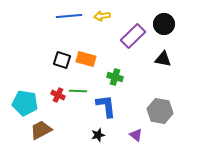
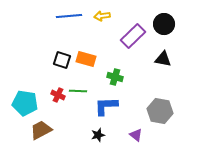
blue L-shape: rotated 85 degrees counterclockwise
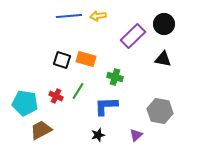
yellow arrow: moved 4 px left
green line: rotated 60 degrees counterclockwise
red cross: moved 2 px left, 1 px down
purple triangle: rotated 40 degrees clockwise
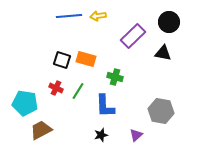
black circle: moved 5 px right, 2 px up
black triangle: moved 6 px up
red cross: moved 8 px up
blue L-shape: moved 1 px left; rotated 90 degrees counterclockwise
gray hexagon: moved 1 px right
black star: moved 3 px right
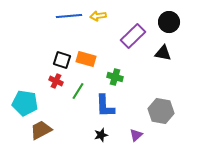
red cross: moved 7 px up
